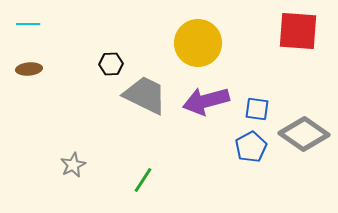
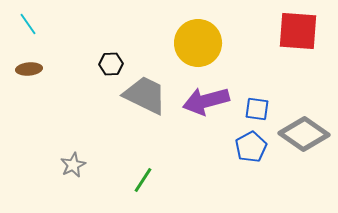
cyan line: rotated 55 degrees clockwise
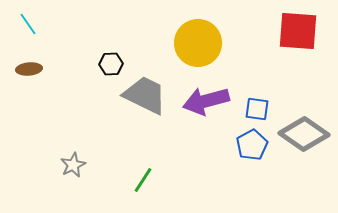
blue pentagon: moved 1 px right, 2 px up
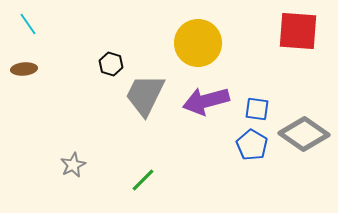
black hexagon: rotated 20 degrees clockwise
brown ellipse: moved 5 px left
gray trapezoid: rotated 90 degrees counterclockwise
blue pentagon: rotated 12 degrees counterclockwise
green line: rotated 12 degrees clockwise
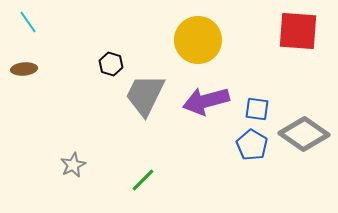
cyan line: moved 2 px up
yellow circle: moved 3 px up
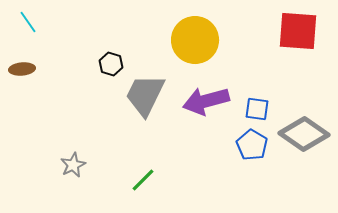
yellow circle: moved 3 px left
brown ellipse: moved 2 px left
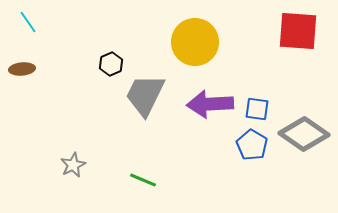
yellow circle: moved 2 px down
black hexagon: rotated 20 degrees clockwise
purple arrow: moved 4 px right, 3 px down; rotated 12 degrees clockwise
green line: rotated 68 degrees clockwise
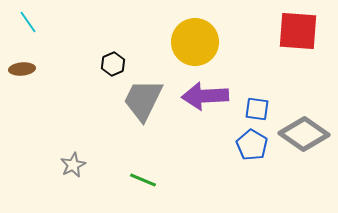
black hexagon: moved 2 px right
gray trapezoid: moved 2 px left, 5 px down
purple arrow: moved 5 px left, 8 px up
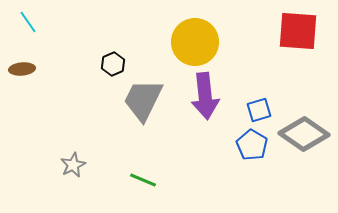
purple arrow: rotated 93 degrees counterclockwise
blue square: moved 2 px right, 1 px down; rotated 25 degrees counterclockwise
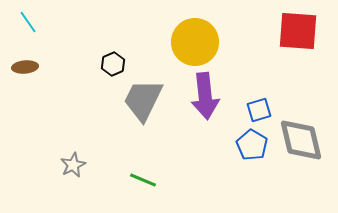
brown ellipse: moved 3 px right, 2 px up
gray diamond: moved 3 px left, 6 px down; rotated 42 degrees clockwise
